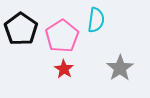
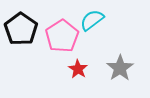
cyan semicircle: moved 4 px left; rotated 135 degrees counterclockwise
red star: moved 14 px right
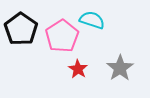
cyan semicircle: rotated 55 degrees clockwise
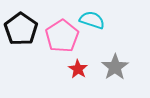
gray star: moved 5 px left, 1 px up
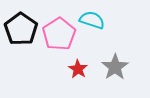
pink pentagon: moved 3 px left, 2 px up
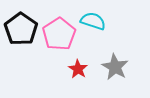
cyan semicircle: moved 1 px right, 1 px down
gray star: rotated 8 degrees counterclockwise
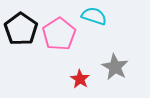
cyan semicircle: moved 1 px right, 5 px up
red star: moved 2 px right, 10 px down
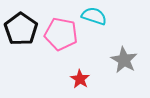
pink pentagon: moved 2 px right; rotated 28 degrees counterclockwise
gray star: moved 9 px right, 7 px up
